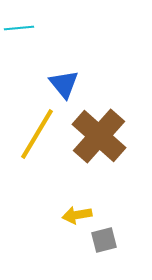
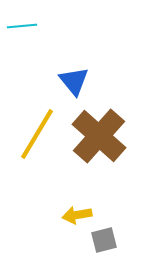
cyan line: moved 3 px right, 2 px up
blue triangle: moved 10 px right, 3 px up
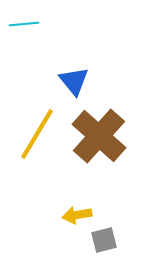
cyan line: moved 2 px right, 2 px up
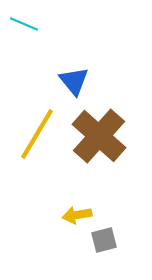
cyan line: rotated 28 degrees clockwise
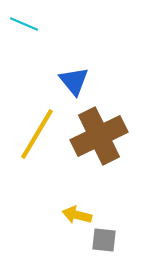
brown cross: rotated 22 degrees clockwise
yellow arrow: rotated 24 degrees clockwise
gray square: rotated 20 degrees clockwise
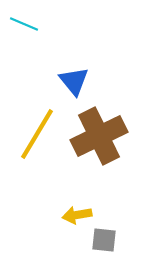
yellow arrow: rotated 24 degrees counterclockwise
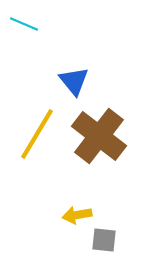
brown cross: rotated 26 degrees counterclockwise
